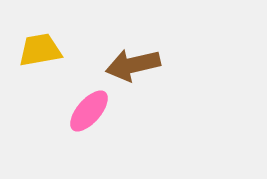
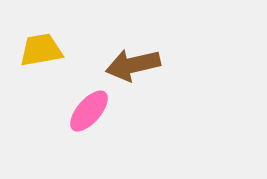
yellow trapezoid: moved 1 px right
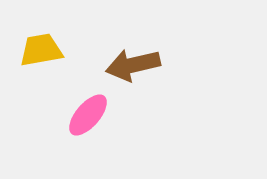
pink ellipse: moved 1 px left, 4 px down
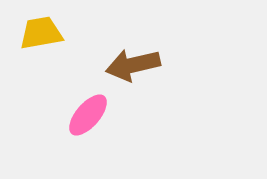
yellow trapezoid: moved 17 px up
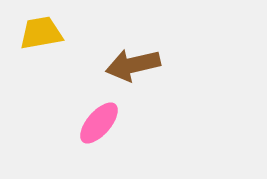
pink ellipse: moved 11 px right, 8 px down
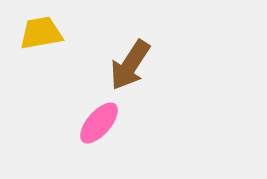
brown arrow: moved 3 px left; rotated 44 degrees counterclockwise
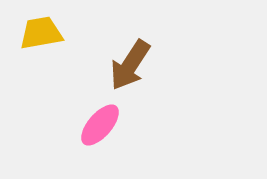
pink ellipse: moved 1 px right, 2 px down
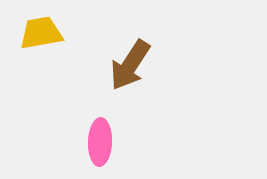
pink ellipse: moved 17 px down; rotated 39 degrees counterclockwise
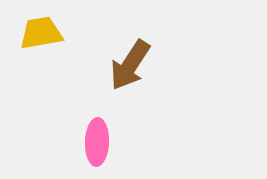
pink ellipse: moved 3 px left
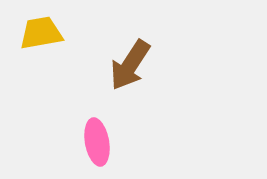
pink ellipse: rotated 12 degrees counterclockwise
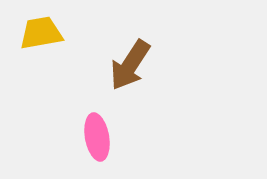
pink ellipse: moved 5 px up
